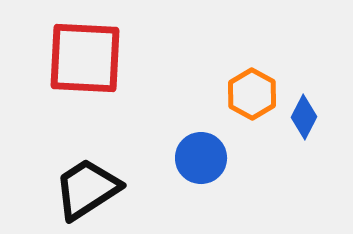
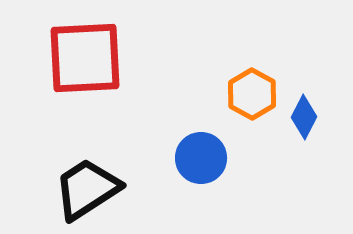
red square: rotated 6 degrees counterclockwise
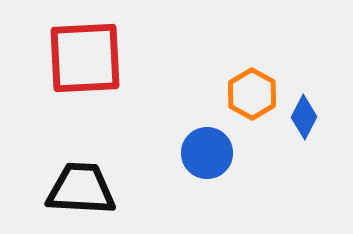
blue circle: moved 6 px right, 5 px up
black trapezoid: moved 6 px left; rotated 36 degrees clockwise
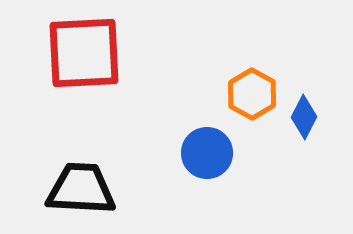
red square: moved 1 px left, 5 px up
